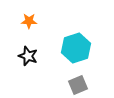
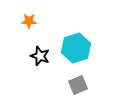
black star: moved 12 px right
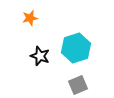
orange star: moved 1 px right, 3 px up; rotated 14 degrees counterclockwise
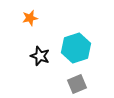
gray square: moved 1 px left, 1 px up
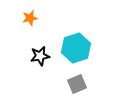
black star: rotated 30 degrees counterclockwise
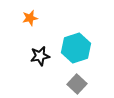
gray square: rotated 24 degrees counterclockwise
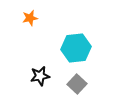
cyan hexagon: rotated 12 degrees clockwise
black star: moved 20 px down
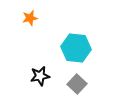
cyan hexagon: rotated 12 degrees clockwise
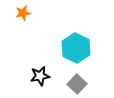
orange star: moved 7 px left, 5 px up
cyan hexagon: rotated 20 degrees clockwise
